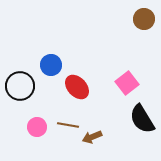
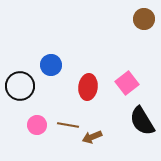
red ellipse: moved 11 px right; rotated 50 degrees clockwise
black semicircle: moved 2 px down
pink circle: moved 2 px up
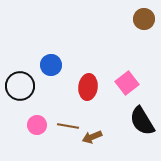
brown line: moved 1 px down
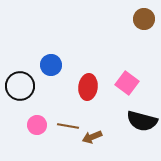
pink square: rotated 15 degrees counterclockwise
black semicircle: rotated 44 degrees counterclockwise
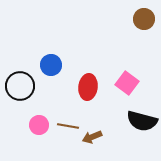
pink circle: moved 2 px right
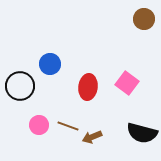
blue circle: moved 1 px left, 1 px up
black semicircle: moved 12 px down
brown line: rotated 10 degrees clockwise
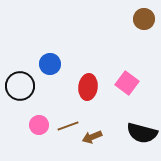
brown line: rotated 40 degrees counterclockwise
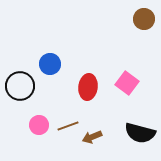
black semicircle: moved 2 px left
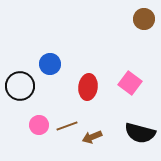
pink square: moved 3 px right
brown line: moved 1 px left
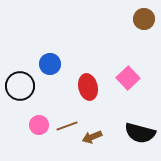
pink square: moved 2 px left, 5 px up; rotated 10 degrees clockwise
red ellipse: rotated 20 degrees counterclockwise
